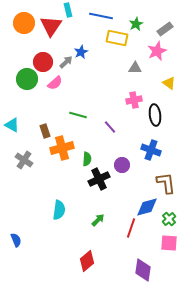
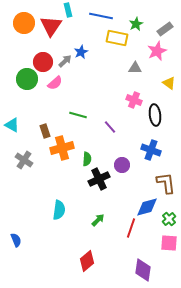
gray arrow: moved 1 px left, 1 px up
pink cross: rotated 35 degrees clockwise
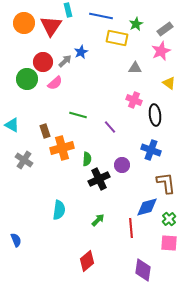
pink star: moved 4 px right
red line: rotated 24 degrees counterclockwise
